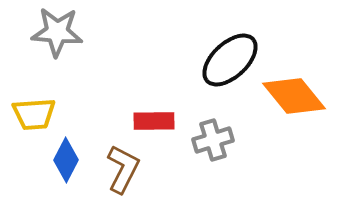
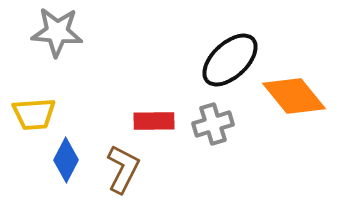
gray cross: moved 16 px up
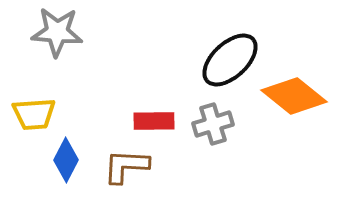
orange diamond: rotated 12 degrees counterclockwise
brown L-shape: moved 3 px right, 3 px up; rotated 114 degrees counterclockwise
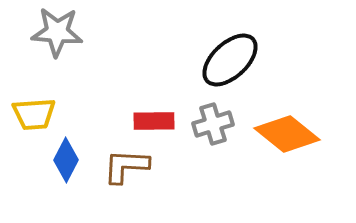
orange diamond: moved 7 px left, 38 px down
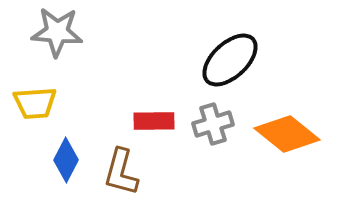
yellow trapezoid: moved 1 px right, 11 px up
brown L-shape: moved 5 px left, 6 px down; rotated 78 degrees counterclockwise
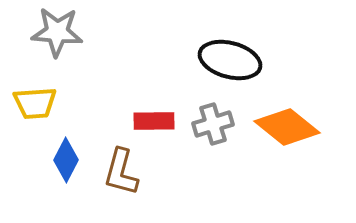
black ellipse: rotated 58 degrees clockwise
orange diamond: moved 7 px up
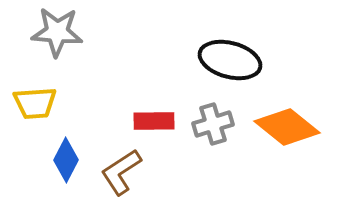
brown L-shape: rotated 42 degrees clockwise
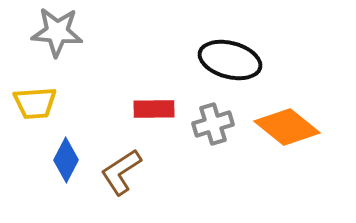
red rectangle: moved 12 px up
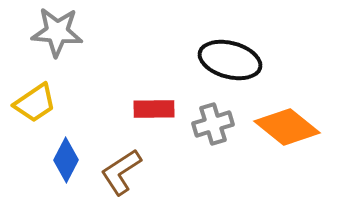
yellow trapezoid: rotated 30 degrees counterclockwise
